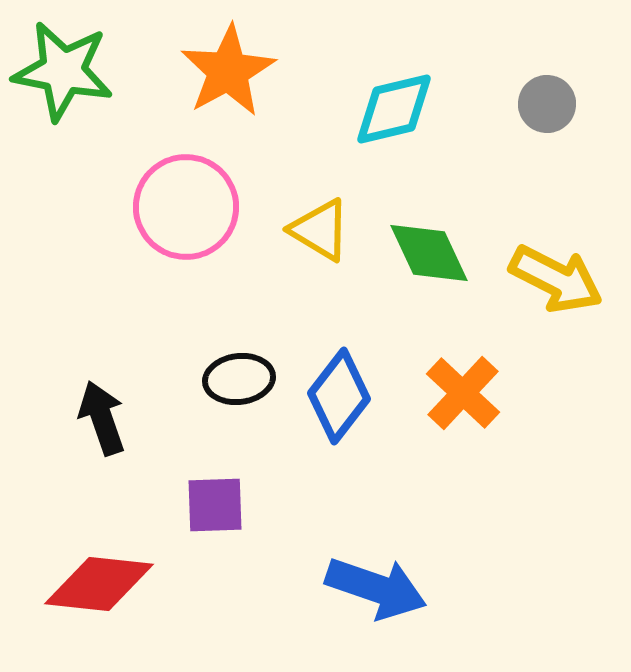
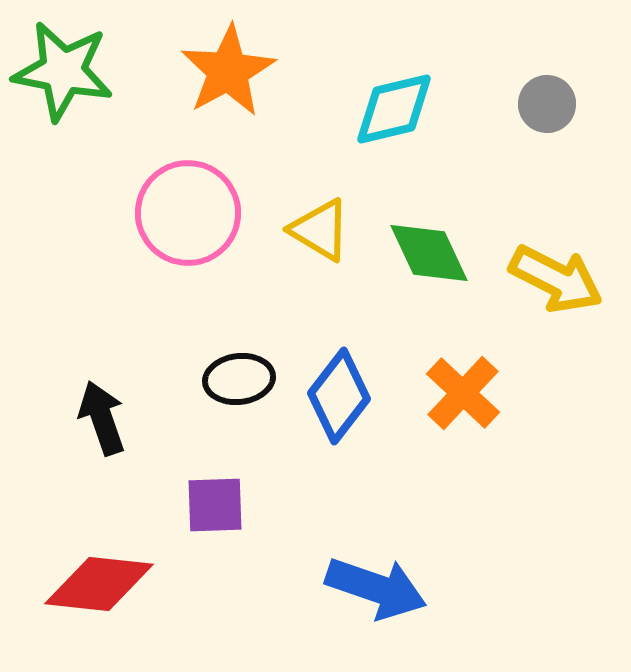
pink circle: moved 2 px right, 6 px down
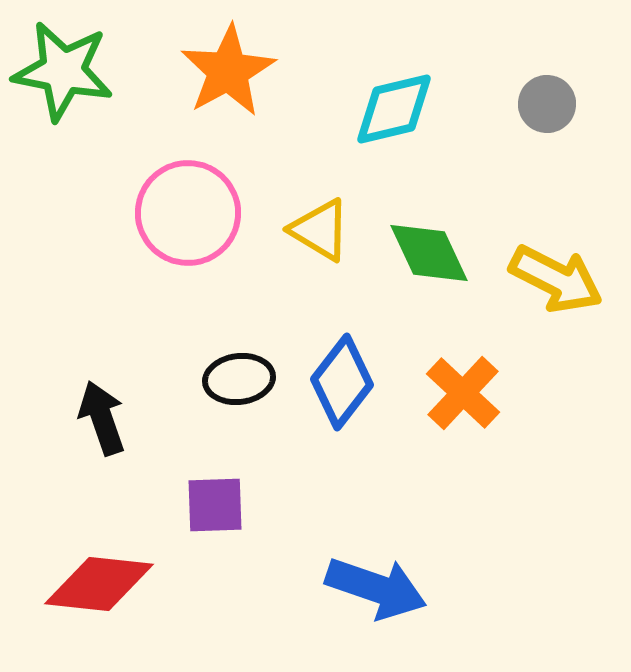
blue diamond: moved 3 px right, 14 px up
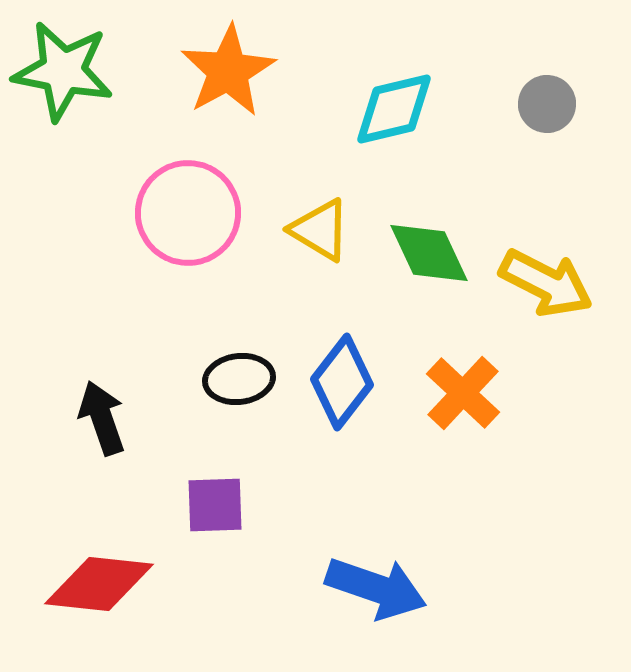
yellow arrow: moved 10 px left, 4 px down
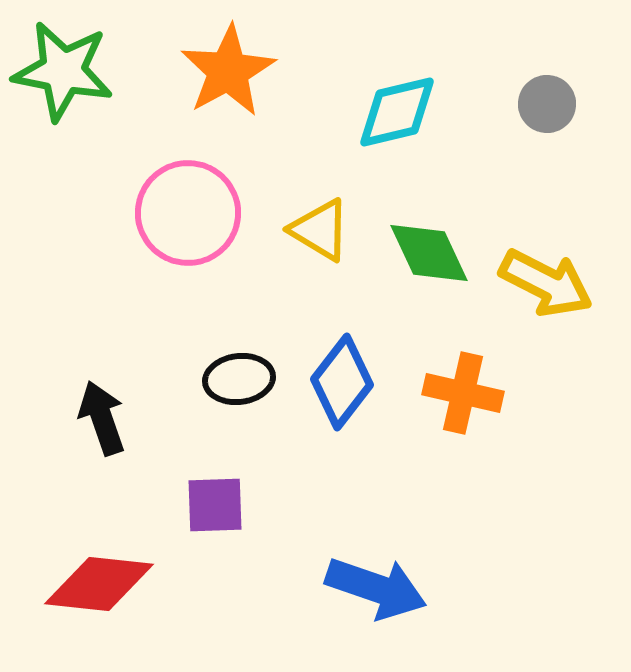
cyan diamond: moved 3 px right, 3 px down
orange cross: rotated 30 degrees counterclockwise
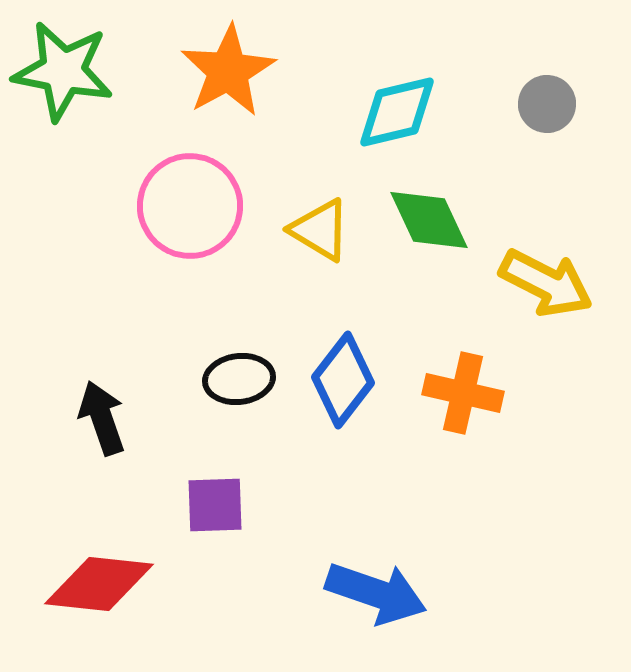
pink circle: moved 2 px right, 7 px up
green diamond: moved 33 px up
blue diamond: moved 1 px right, 2 px up
blue arrow: moved 5 px down
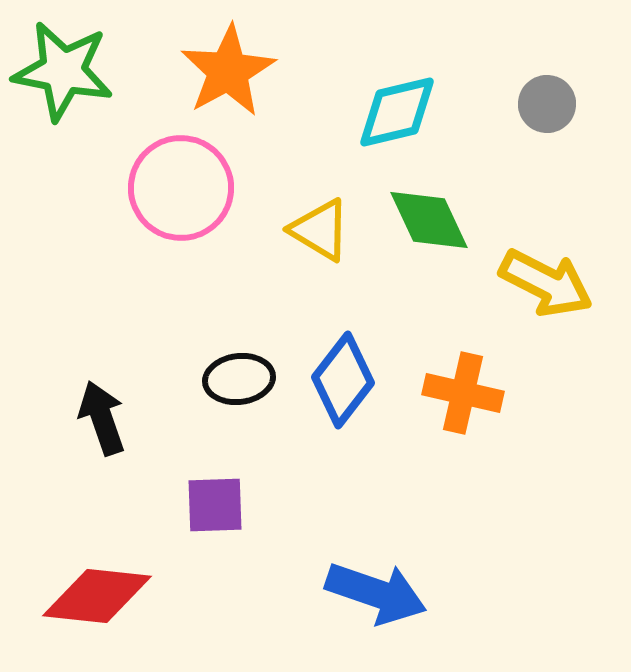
pink circle: moved 9 px left, 18 px up
red diamond: moved 2 px left, 12 px down
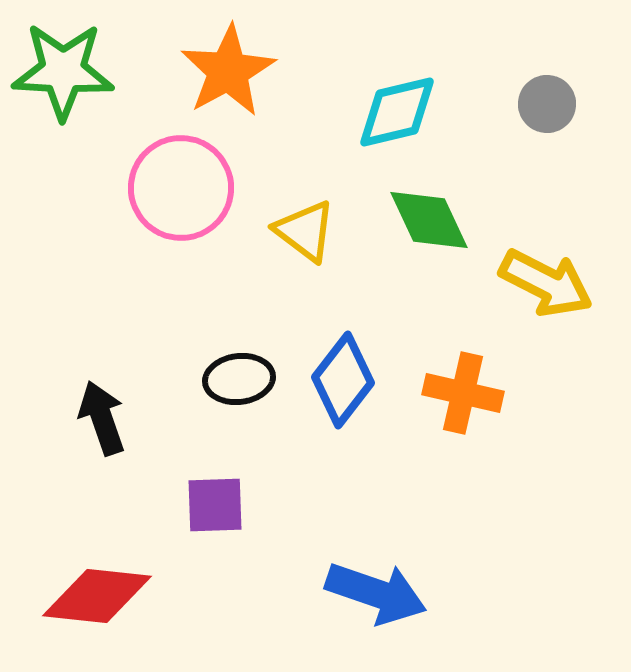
green star: rotated 8 degrees counterclockwise
yellow triangle: moved 15 px left, 1 px down; rotated 6 degrees clockwise
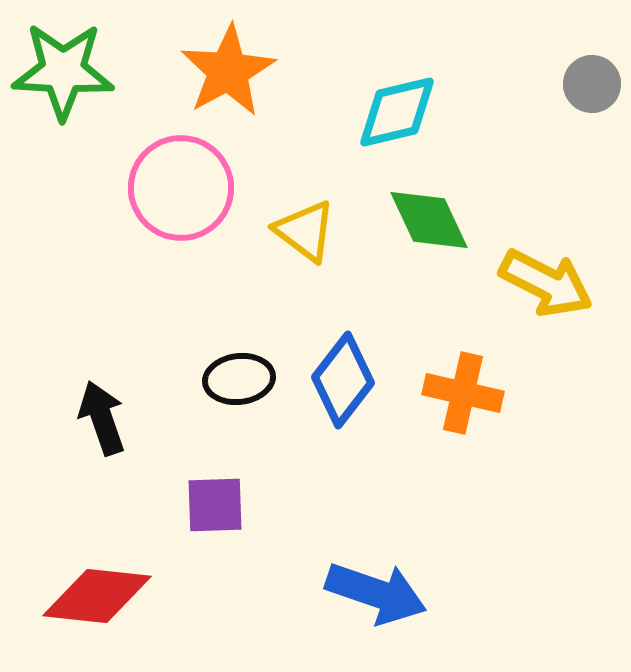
gray circle: moved 45 px right, 20 px up
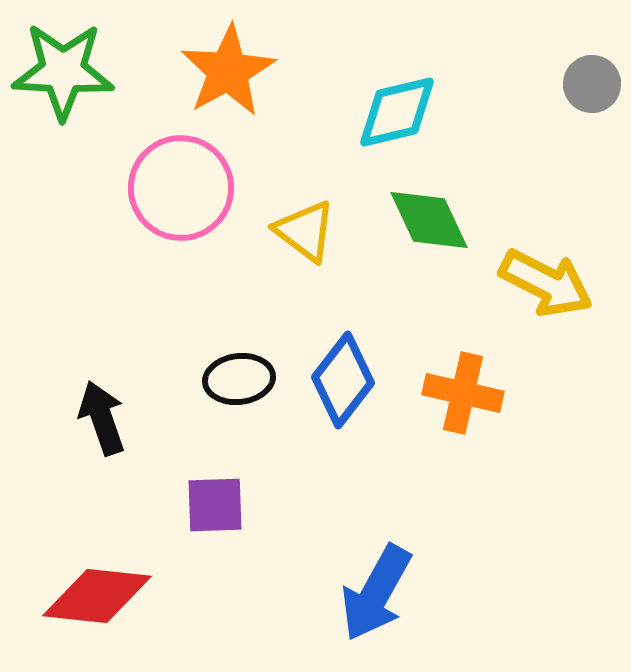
blue arrow: rotated 100 degrees clockwise
